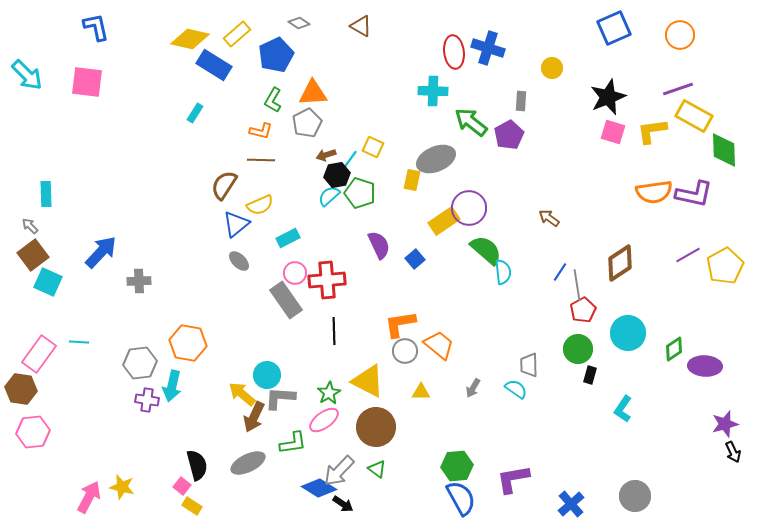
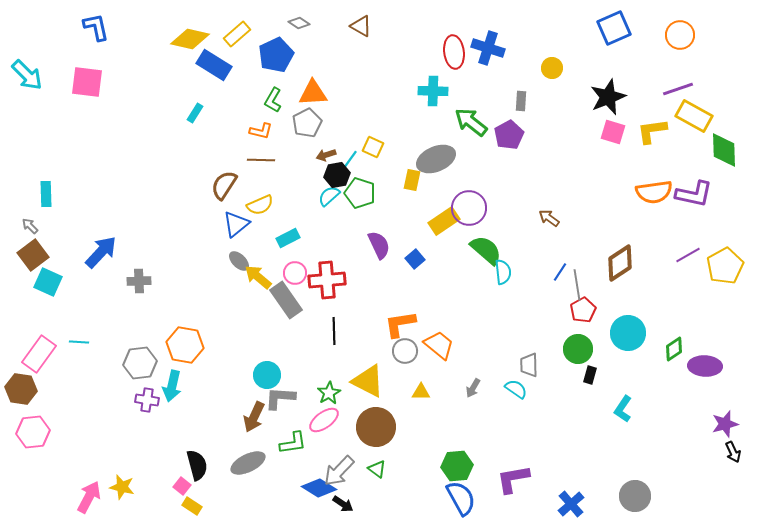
orange hexagon at (188, 343): moved 3 px left, 2 px down
yellow arrow at (242, 394): moved 16 px right, 117 px up
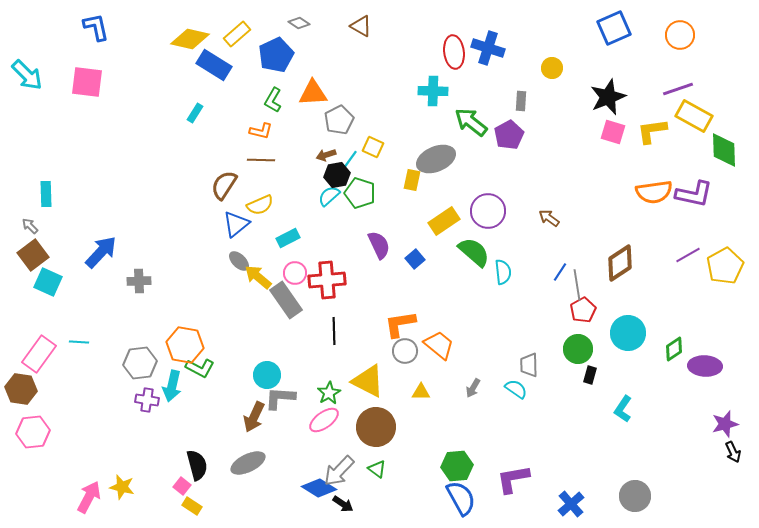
gray pentagon at (307, 123): moved 32 px right, 3 px up
purple circle at (469, 208): moved 19 px right, 3 px down
green semicircle at (486, 250): moved 12 px left, 2 px down
green L-shape at (293, 443): moved 93 px left, 75 px up; rotated 36 degrees clockwise
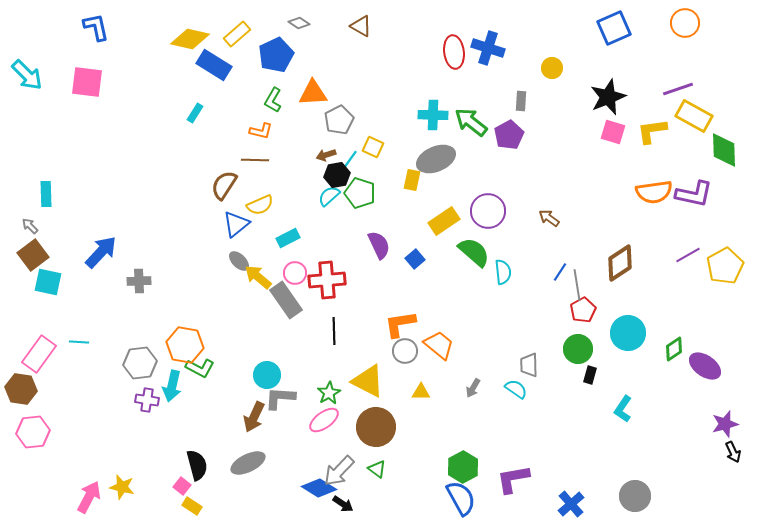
orange circle at (680, 35): moved 5 px right, 12 px up
cyan cross at (433, 91): moved 24 px down
brown line at (261, 160): moved 6 px left
cyan square at (48, 282): rotated 12 degrees counterclockwise
purple ellipse at (705, 366): rotated 32 degrees clockwise
green hexagon at (457, 466): moved 6 px right, 1 px down; rotated 24 degrees counterclockwise
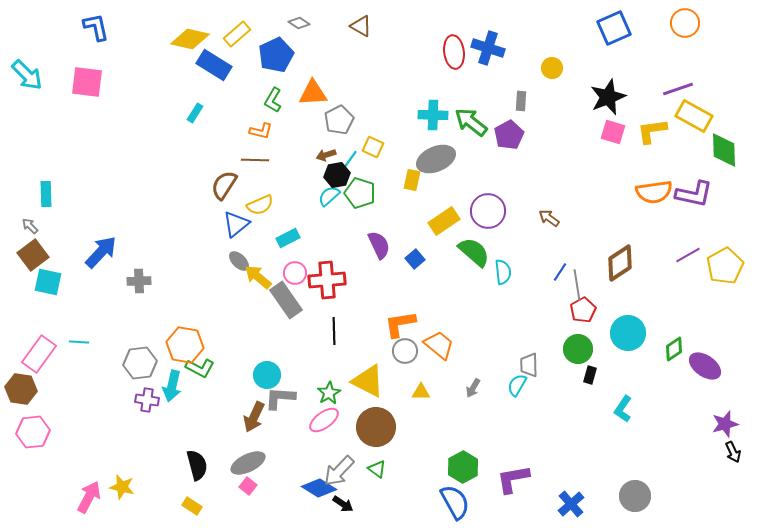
cyan semicircle at (516, 389): moved 1 px right, 4 px up; rotated 95 degrees counterclockwise
pink square at (182, 486): moved 66 px right
blue semicircle at (461, 498): moved 6 px left, 4 px down
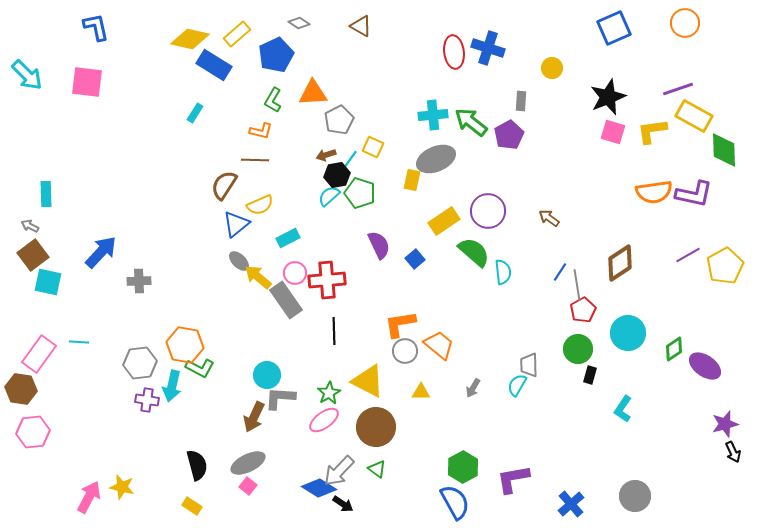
cyan cross at (433, 115): rotated 8 degrees counterclockwise
gray arrow at (30, 226): rotated 18 degrees counterclockwise
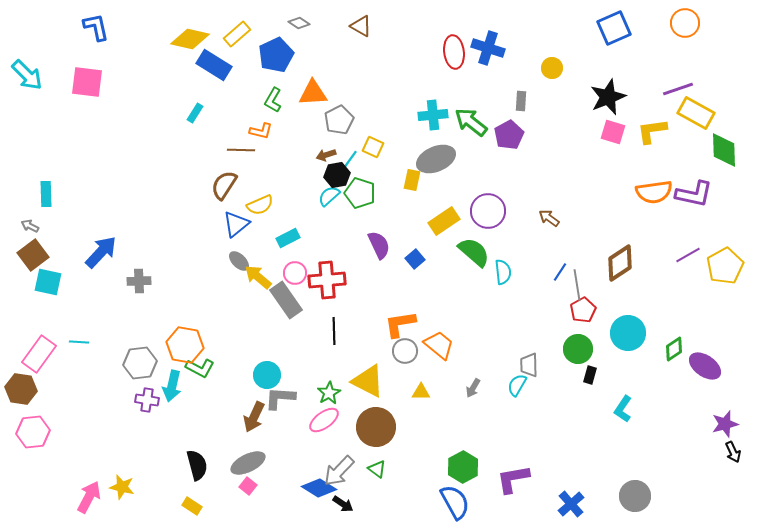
yellow rectangle at (694, 116): moved 2 px right, 3 px up
brown line at (255, 160): moved 14 px left, 10 px up
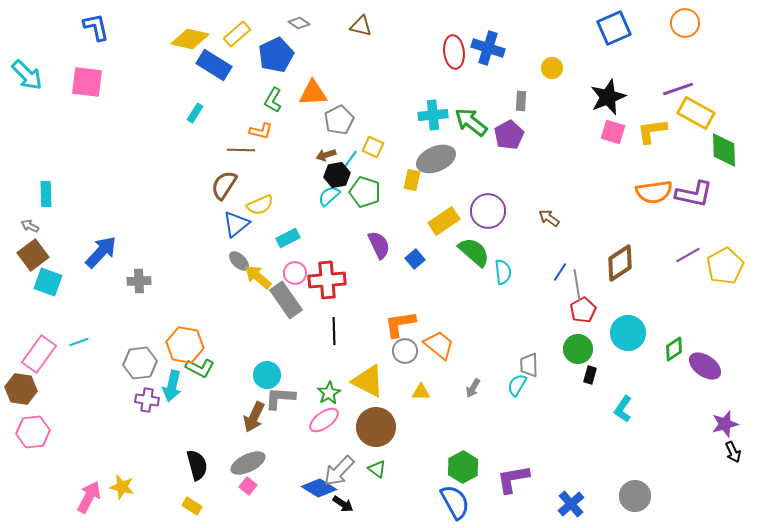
brown triangle at (361, 26): rotated 15 degrees counterclockwise
green pentagon at (360, 193): moved 5 px right, 1 px up
cyan square at (48, 282): rotated 8 degrees clockwise
cyan line at (79, 342): rotated 24 degrees counterclockwise
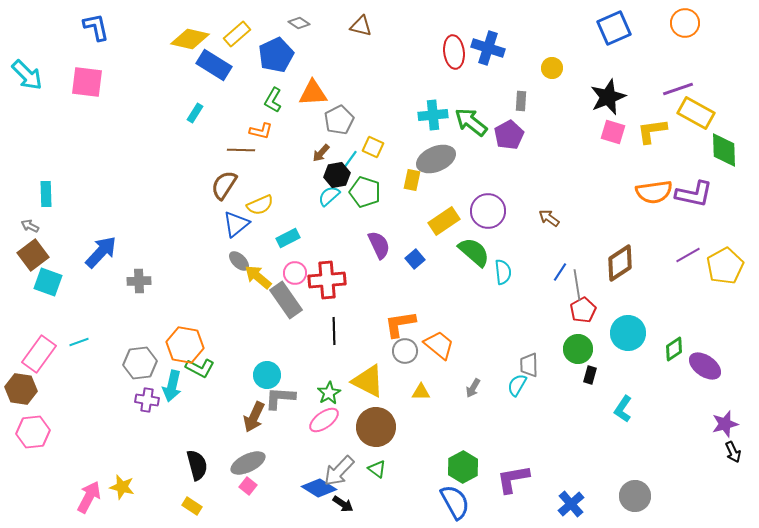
brown arrow at (326, 155): moved 5 px left, 2 px up; rotated 30 degrees counterclockwise
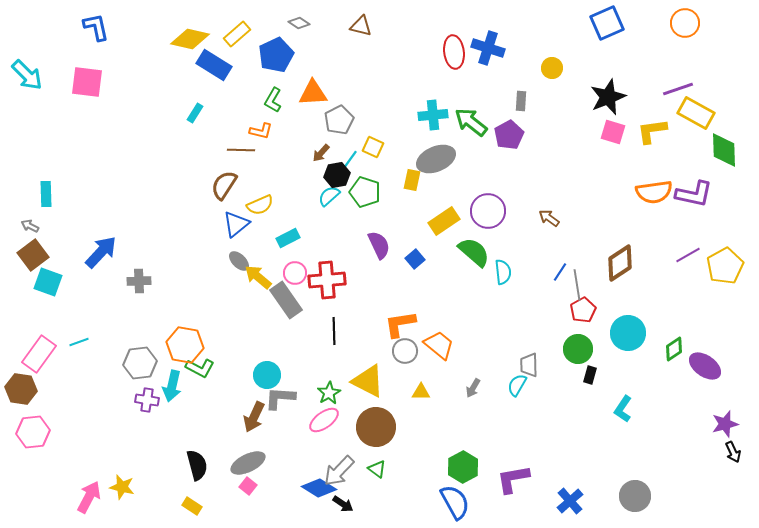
blue square at (614, 28): moved 7 px left, 5 px up
blue cross at (571, 504): moved 1 px left, 3 px up
